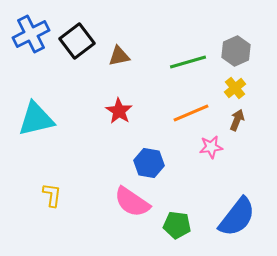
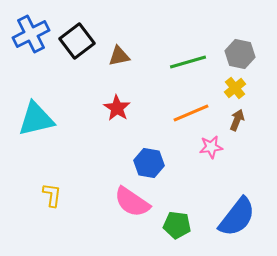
gray hexagon: moved 4 px right, 3 px down; rotated 24 degrees counterclockwise
red star: moved 2 px left, 3 px up
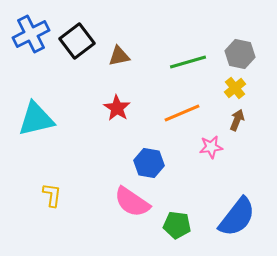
orange line: moved 9 px left
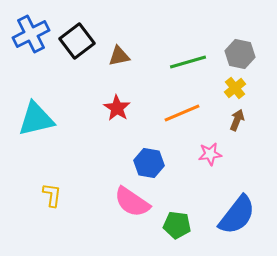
pink star: moved 1 px left, 7 px down
blue semicircle: moved 2 px up
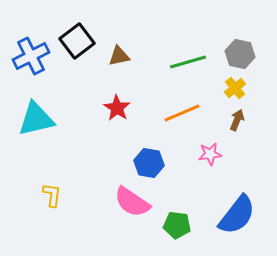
blue cross: moved 22 px down
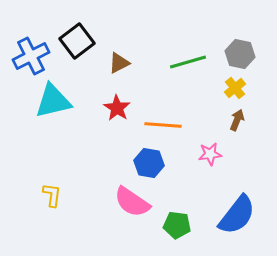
brown triangle: moved 7 px down; rotated 15 degrees counterclockwise
orange line: moved 19 px left, 12 px down; rotated 27 degrees clockwise
cyan triangle: moved 17 px right, 18 px up
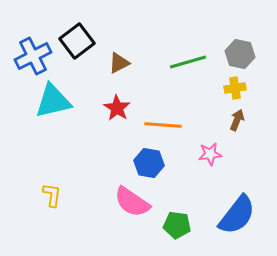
blue cross: moved 2 px right
yellow cross: rotated 30 degrees clockwise
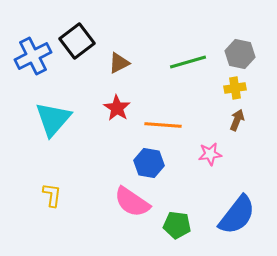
cyan triangle: moved 18 px down; rotated 36 degrees counterclockwise
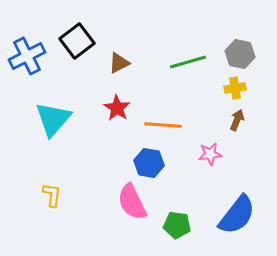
blue cross: moved 6 px left
pink semicircle: rotated 30 degrees clockwise
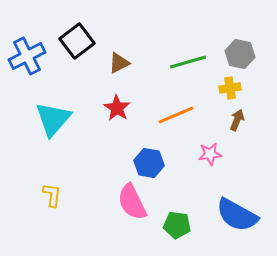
yellow cross: moved 5 px left
orange line: moved 13 px right, 10 px up; rotated 27 degrees counterclockwise
blue semicircle: rotated 81 degrees clockwise
